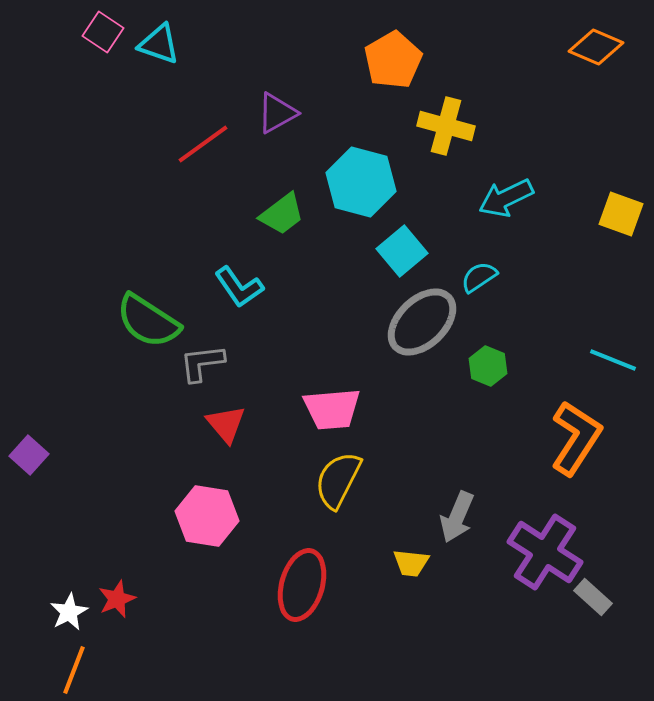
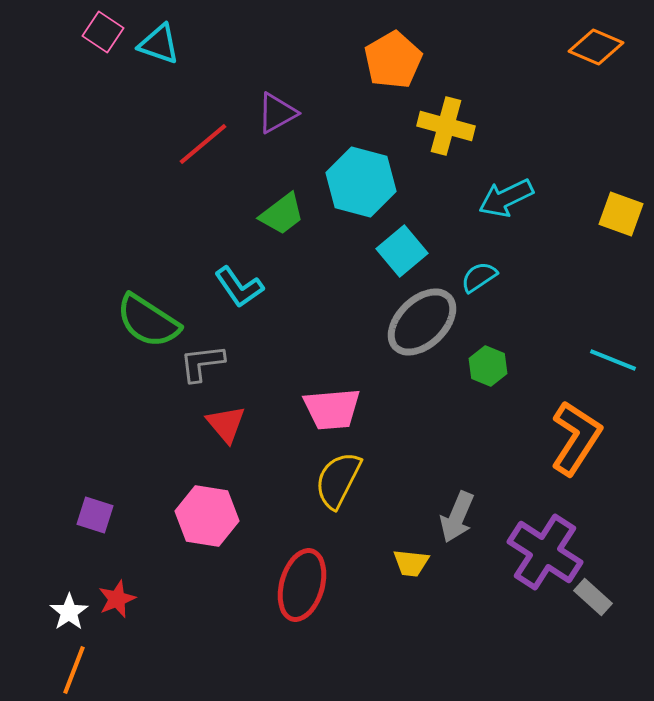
red line: rotated 4 degrees counterclockwise
purple square: moved 66 px right, 60 px down; rotated 24 degrees counterclockwise
white star: rotated 6 degrees counterclockwise
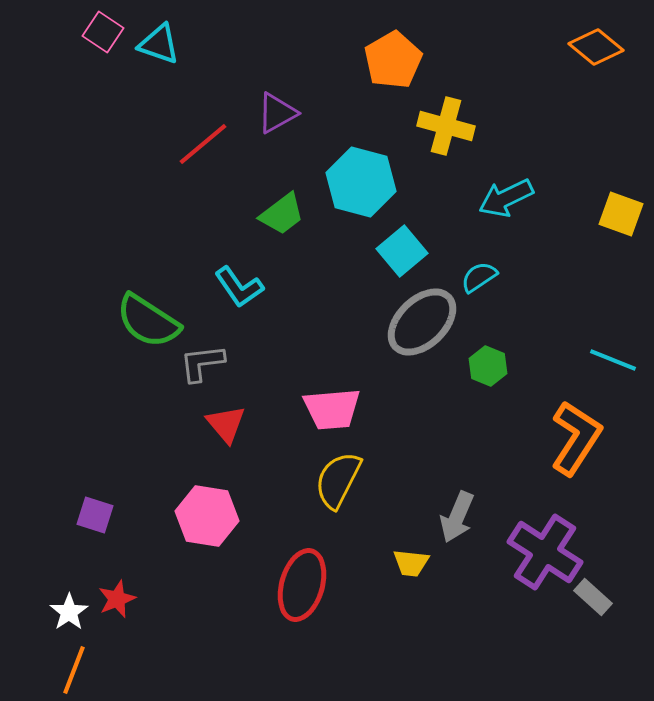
orange diamond: rotated 16 degrees clockwise
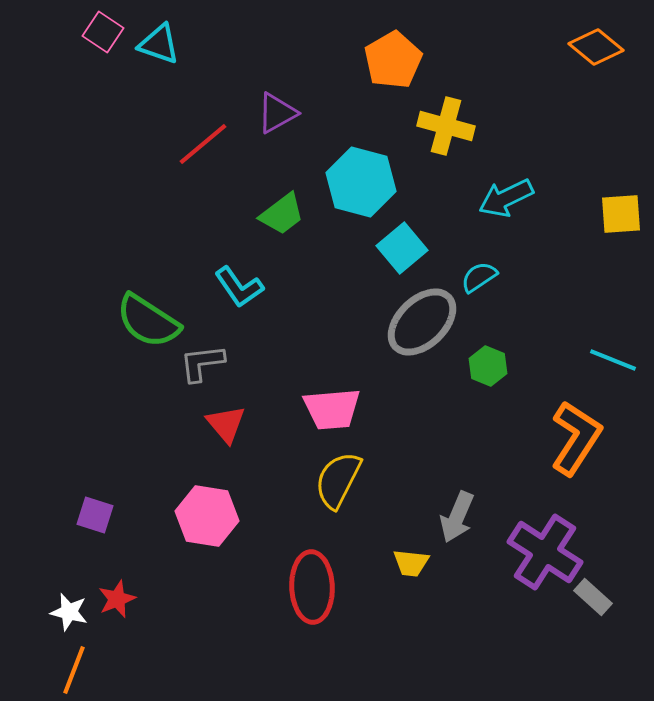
yellow square: rotated 24 degrees counterclockwise
cyan square: moved 3 px up
red ellipse: moved 10 px right, 2 px down; rotated 18 degrees counterclockwise
white star: rotated 24 degrees counterclockwise
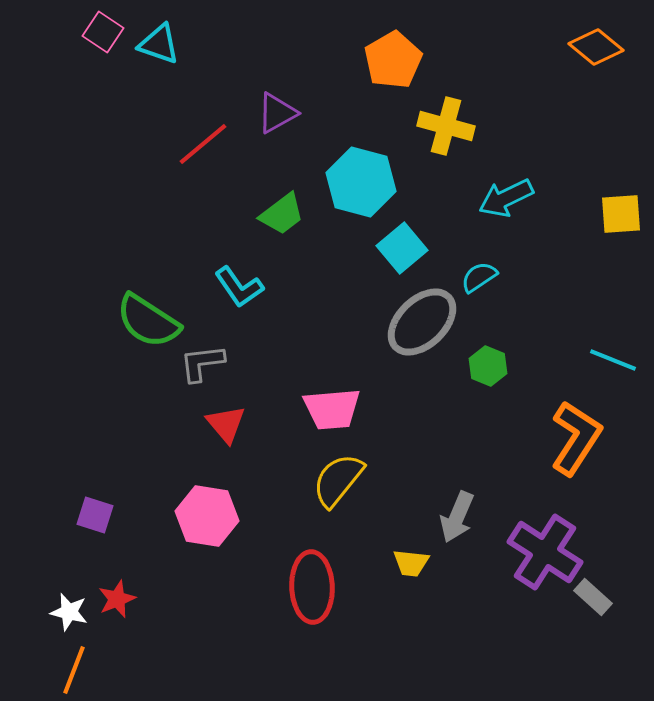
yellow semicircle: rotated 12 degrees clockwise
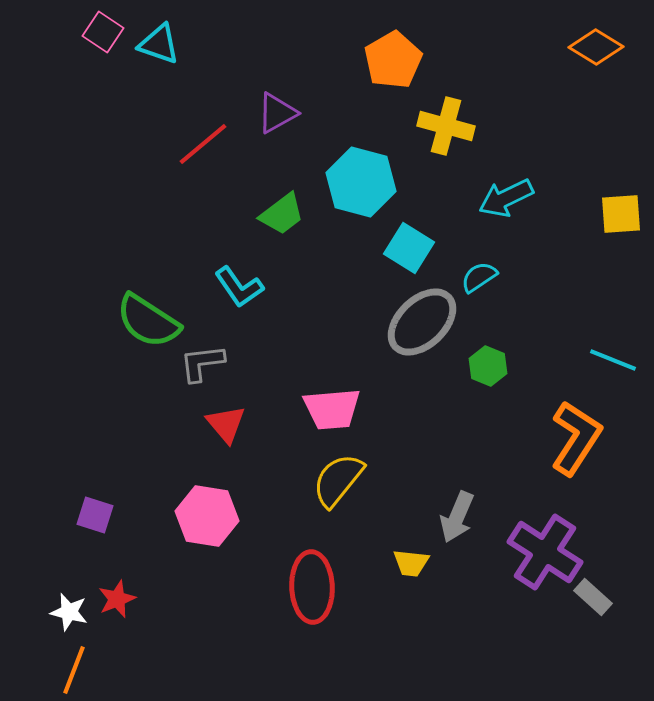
orange diamond: rotated 8 degrees counterclockwise
cyan square: moved 7 px right; rotated 18 degrees counterclockwise
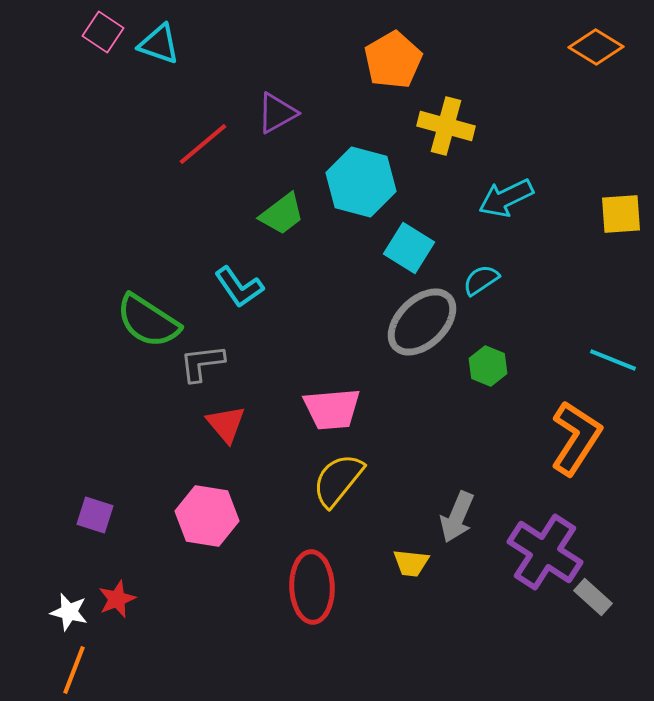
cyan semicircle: moved 2 px right, 3 px down
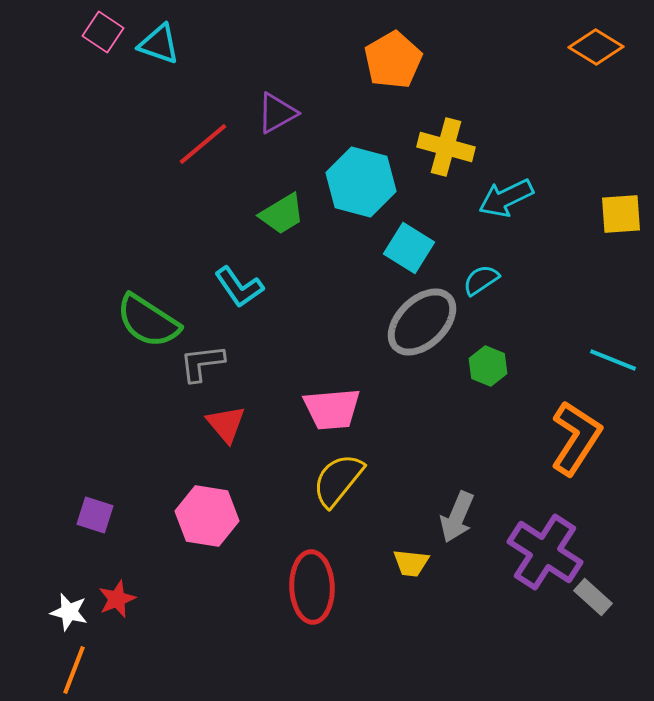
yellow cross: moved 21 px down
green trapezoid: rotated 6 degrees clockwise
